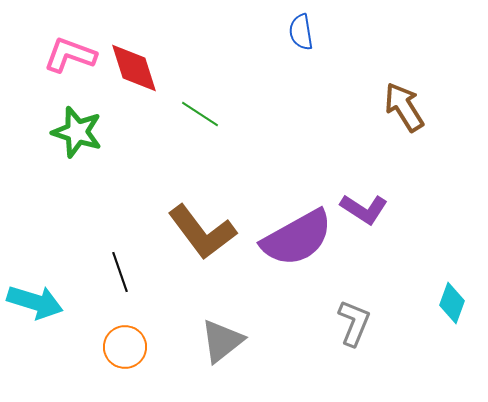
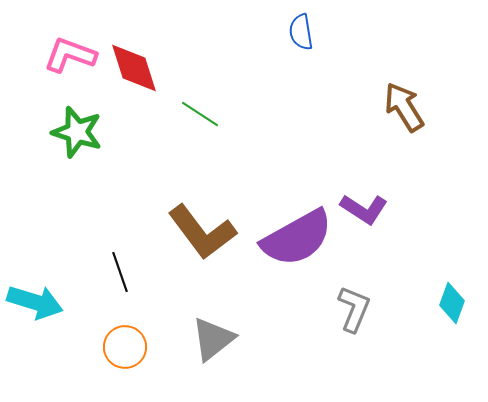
gray L-shape: moved 14 px up
gray triangle: moved 9 px left, 2 px up
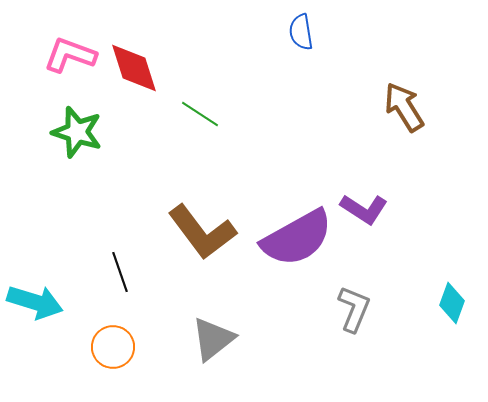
orange circle: moved 12 px left
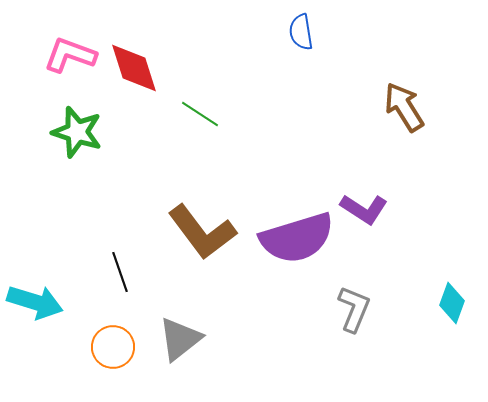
purple semicircle: rotated 12 degrees clockwise
gray triangle: moved 33 px left
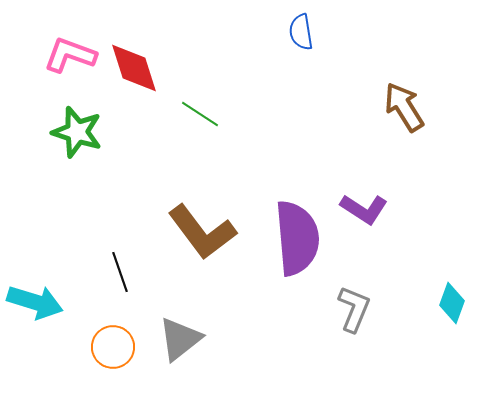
purple semicircle: rotated 78 degrees counterclockwise
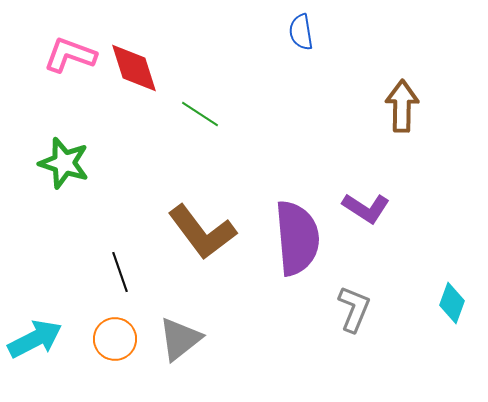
brown arrow: moved 2 px left, 1 px up; rotated 33 degrees clockwise
green star: moved 13 px left, 31 px down
purple L-shape: moved 2 px right, 1 px up
cyan arrow: moved 37 px down; rotated 44 degrees counterclockwise
orange circle: moved 2 px right, 8 px up
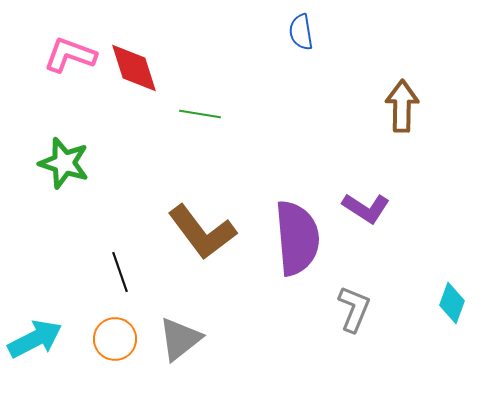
green line: rotated 24 degrees counterclockwise
